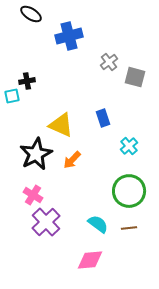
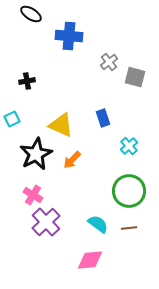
blue cross: rotated 20 degrees clockwise
cyan square: moved 23 px down; rotated 14 degrees counterclockwise
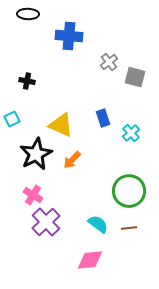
black ellipse: moved 3 px left; rotated 30 degrees counterclockwise
black cross: rotated 21 degrees clockwise
cyan cross: moved 2 px right, 13 px up
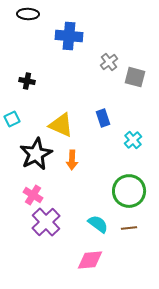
cyan cross: moved 2 px right, 7 px down
orange arrow: rotated 42 degrees counterclockwise
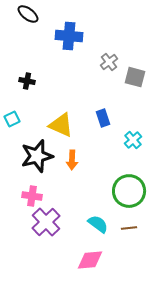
black ellipse: rotated 35 degrees clockwise
black star: moved 1 px right, 2 px down; rotated 12 degrees clockwise
pink cross: moved 1 px left, 1 px down; rotated 24 degrees counterclockwise
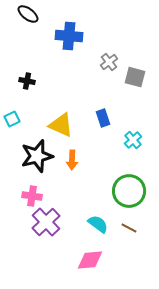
brown line: rotated 35 degrees clockwise
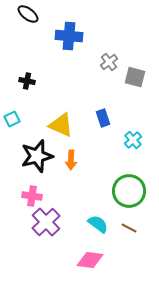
orange arrow: moved 1 px left
pink diamond: rotated 12 degrees clockwise
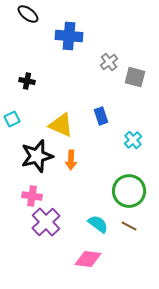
blue rectangle: moved 2 px left, 2 px up
brown line: moved 2 px up
pink diamond: moved 2 px left, 1 px up
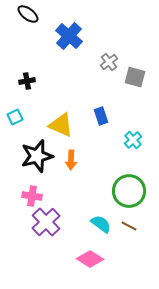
blue cross: rotated 36 degrees clockwise
black cross: rotated 21 degrees counterclockwise
cyan square: moved 3 px right, 2 px up
cyan semicircle: moved 3 px right
pink diamond: moved 2 px right; rotated 24 degrees clockwise
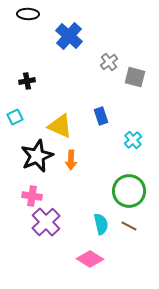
black ellipse: rotated 35 degrees counterclockwise
yellow triangle: moved 1 px left, 1 px down
black star: rotated 8 degrees counterclockwise
cyan semicircle: rotated 40 degrees clockwise
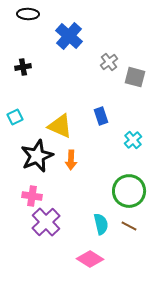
black cross: moved 4 px left, 14 px up
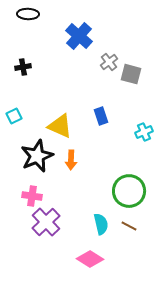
blue cross: moved 10 px right
gray square: moved 4 px left, 3 px up
cyan square: moved 1 px left, 1 px up
cyan cross: moved 11 px right, 8 px up; rotated 18 degrees clockwise
